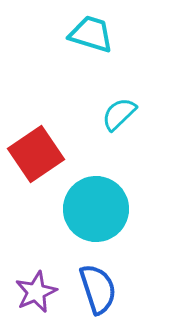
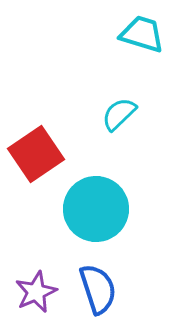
cyan trapezoid: moved 51 px right
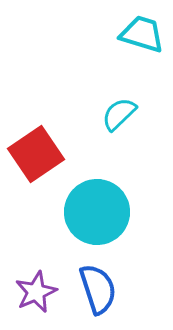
cyan circle: moved 1 px right, 3 px down
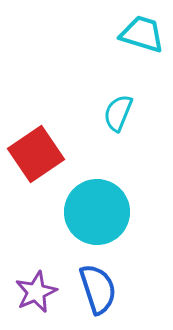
cyan semicircle: moved 1 px left, 1 px up; rotated 24 degrees counterclockwise
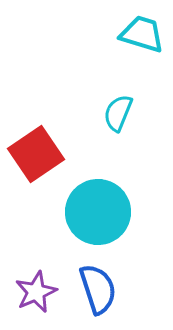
cyan circle: moved 1 px right
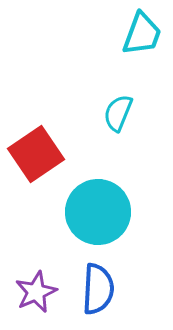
cyan trapezoid: rotated 93 degrees clockwise
blue semicircle: rotated 21 degrees clockwise
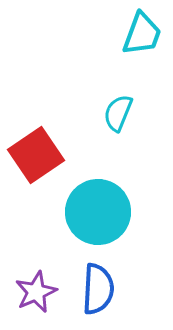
red square: moved 1 px down
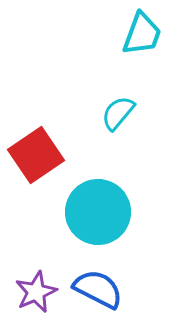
cyan semicircle: rotated 18 degrees clockwise
blue semicircle: rotated 66 degrees counterclockwise
